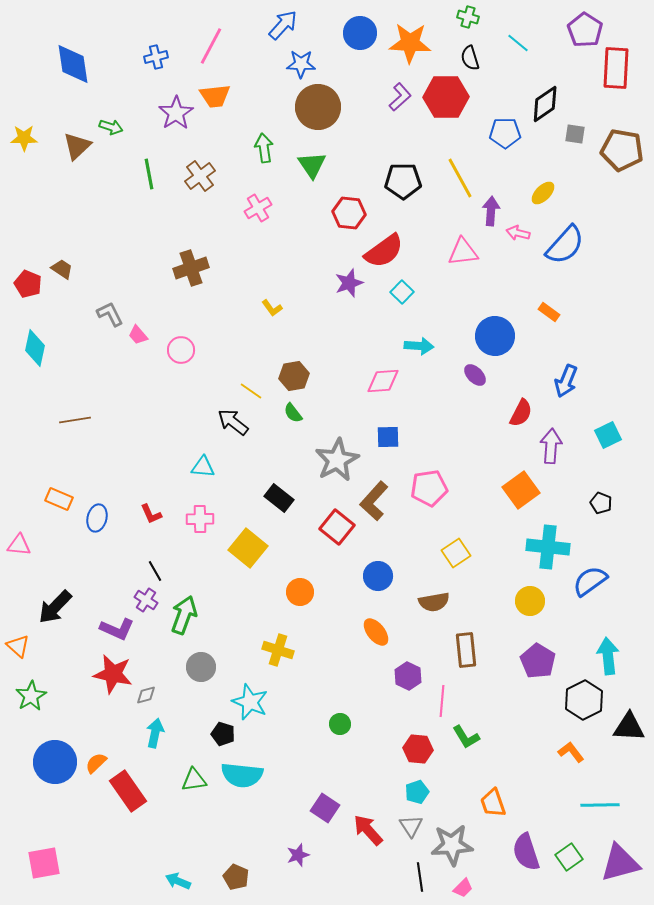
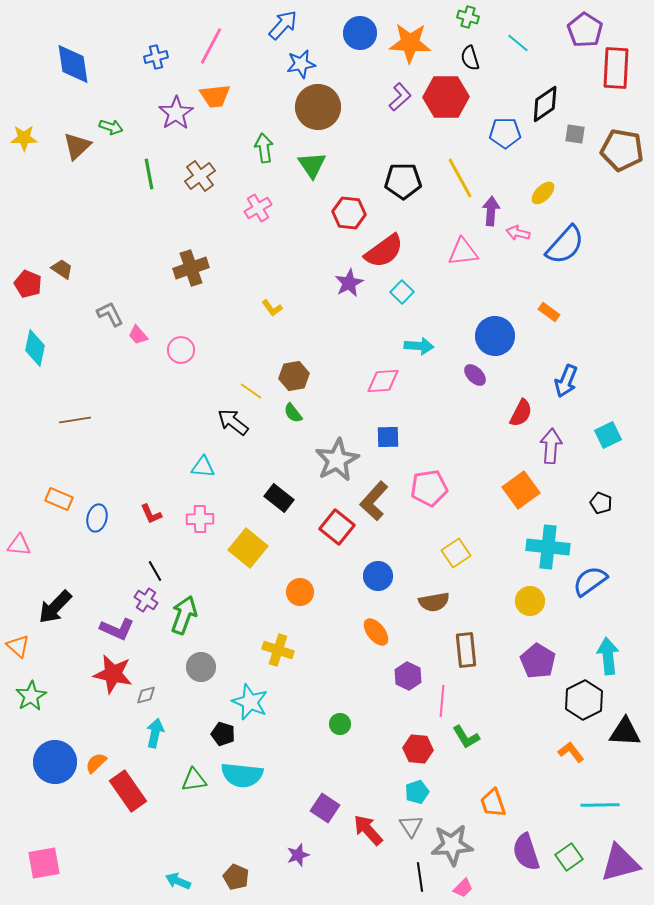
blue star at (301, 64): rotated 12 degrees counterclockwise
purple star at (349, 283): rotated 8 degrees counterclockwise
black triangle at (629, 727): moved 4 px left, 5 px down
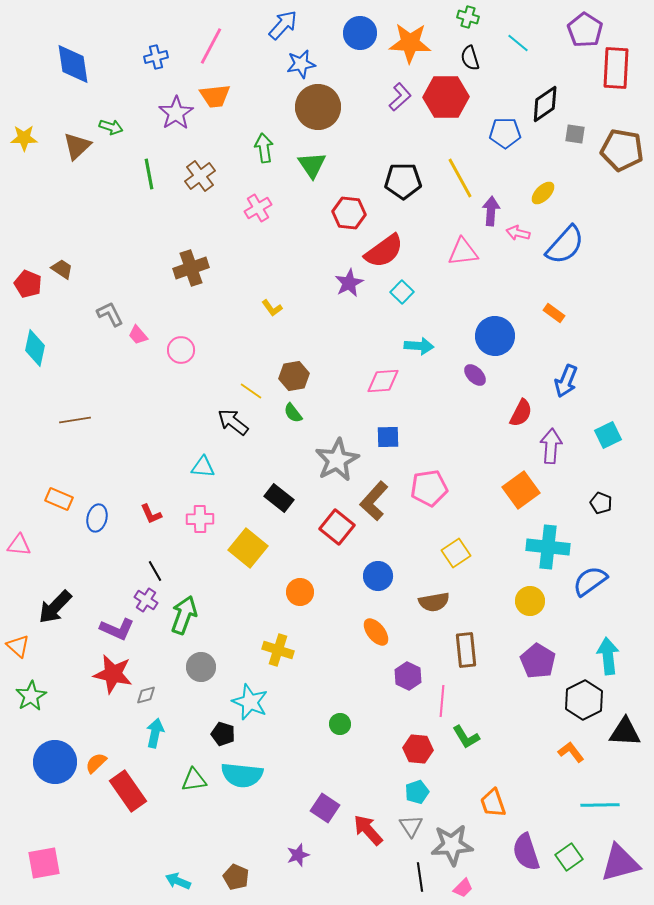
orange rectangle at (549, 312): moved 5 px right, 1 px down
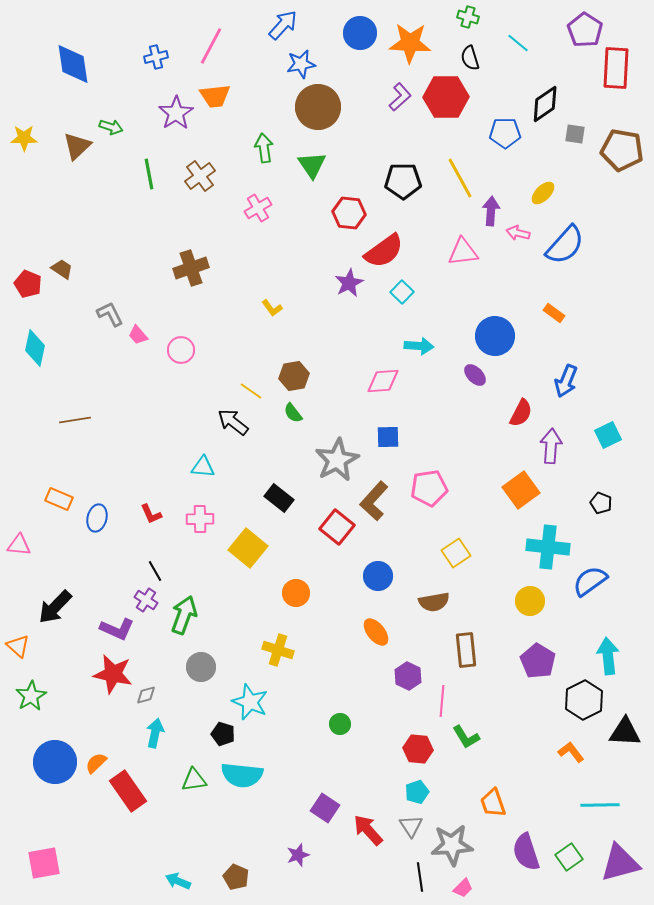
orange circle at (300, 592): moved 4 px left, 1 px down
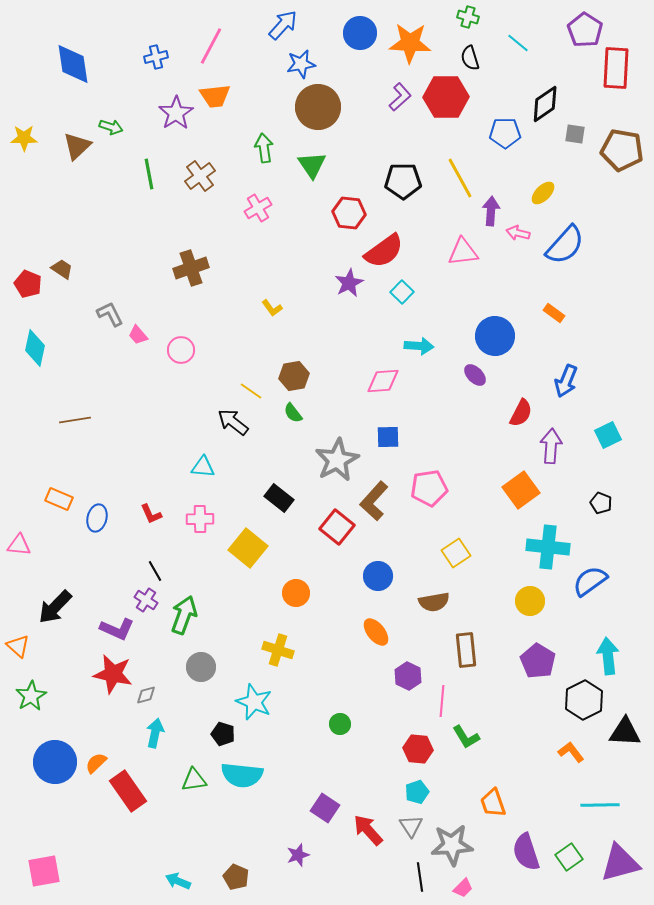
cyan star at (250, 702): moved 4 px right
pink square at (44, 863): moved 8 px down
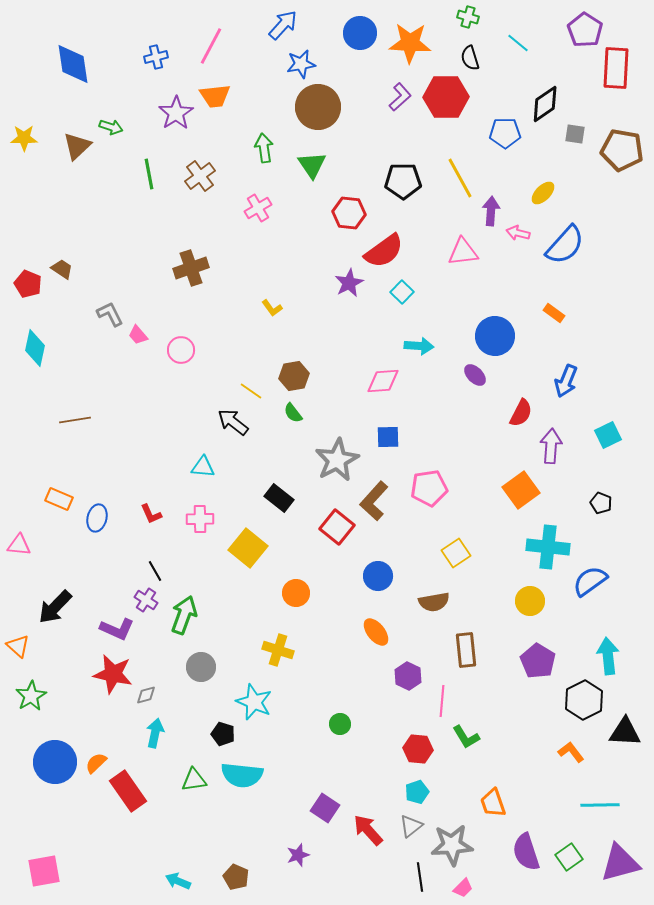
gray triangle at (411, 826): rotated 25 degrees clockwise
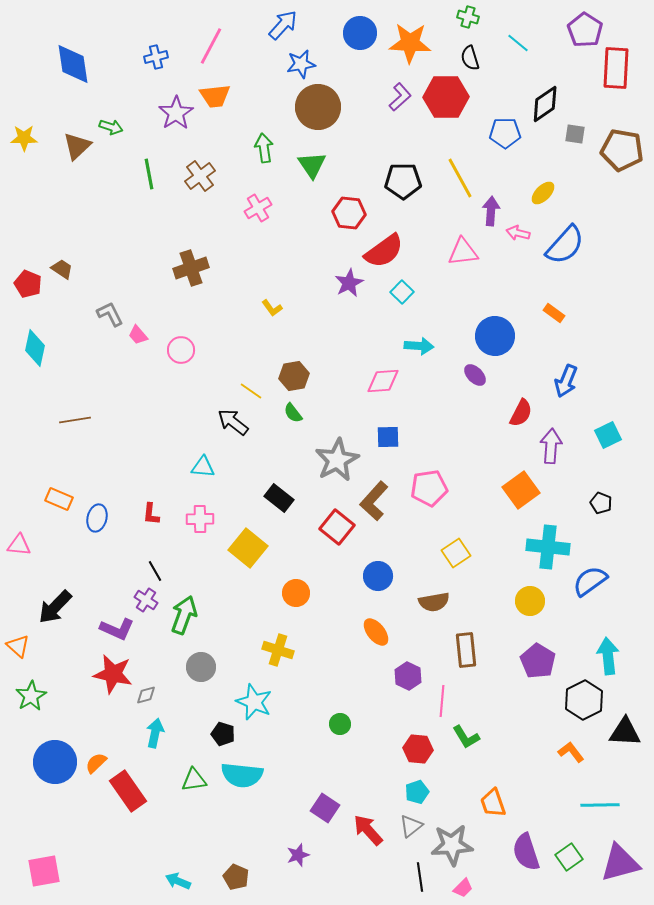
red L-shape at (151, 514): rotated 30 degrees clockwise
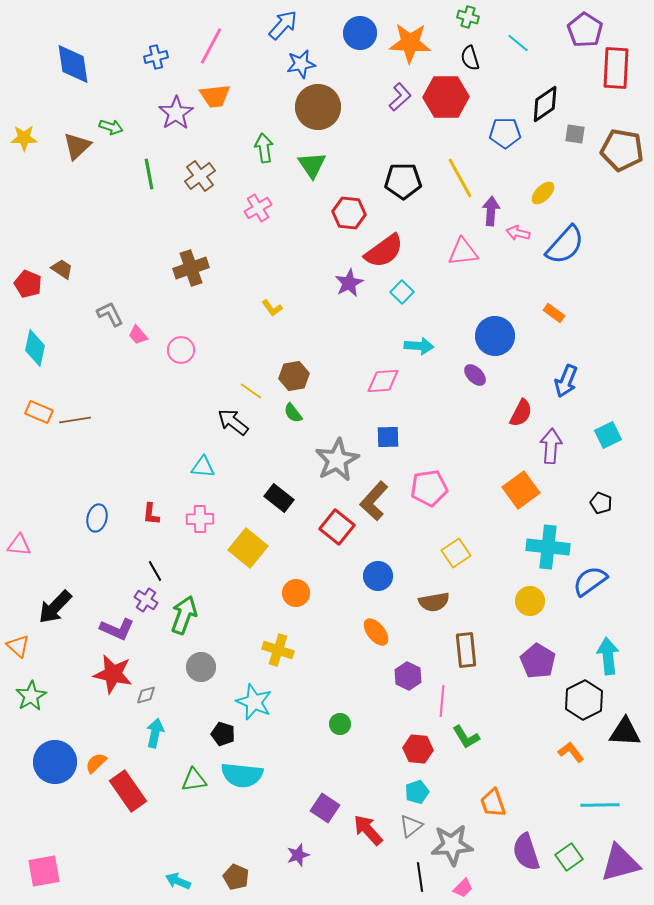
orange rectangle at (59, 499): moved 20 px left, 87 px up
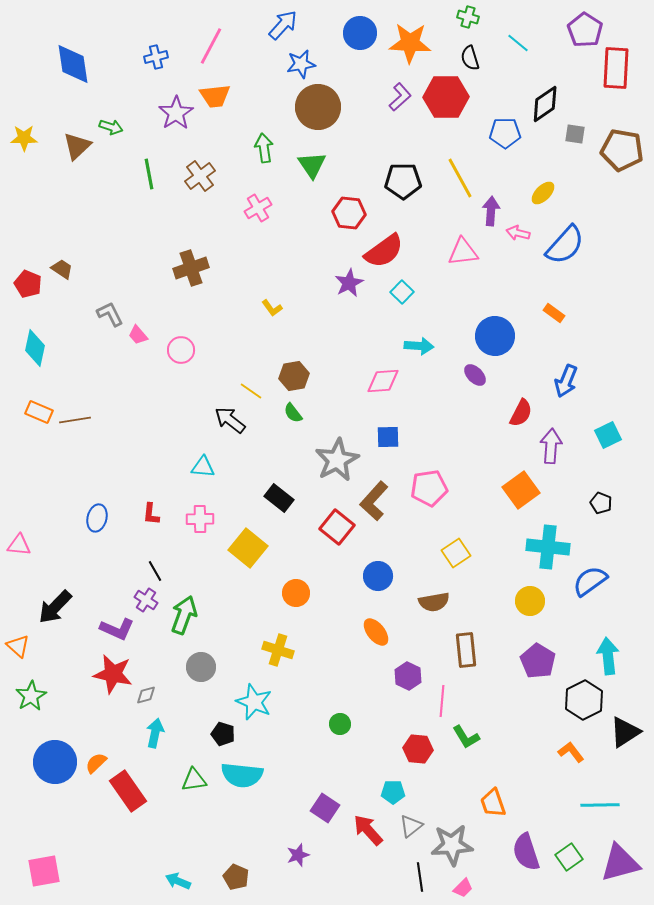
black arrow at (233, 422): moved 3 px left, 2 px up
black triangle at (625, 732): rotated 36 degrees counterclockwise
cyan pentagon at (417, 792): moved 24 px left; rotated 20 degrees clockwise
